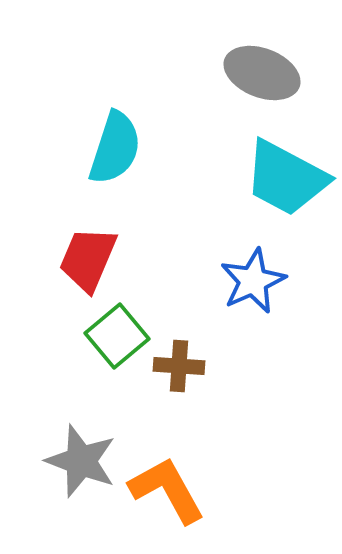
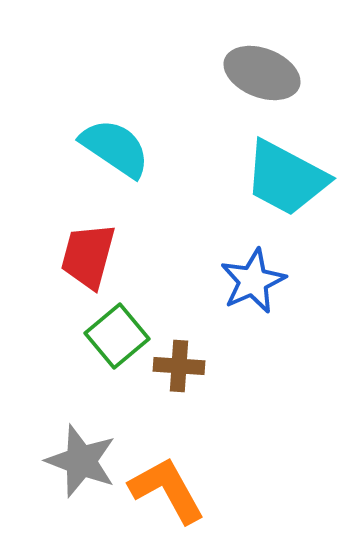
cyan semicircle: rotated 74 degrees counterclockwise
red trapezoid: moved 3 px up; rotated 8 degrees counterclockwise
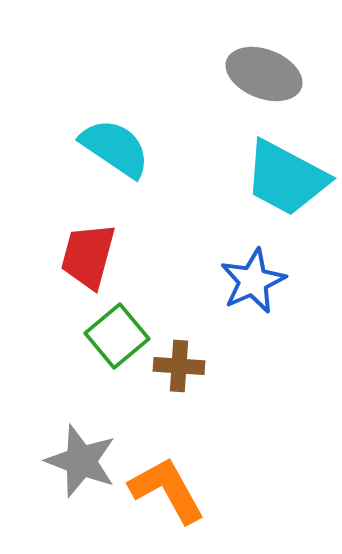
gray ellipse: moved 2 px right, 1 px down
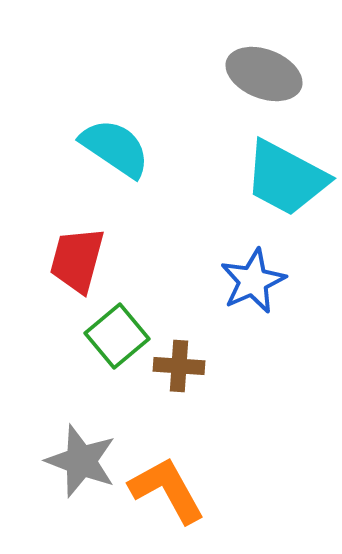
red trapezoid: moved 11 px left, 4 px down
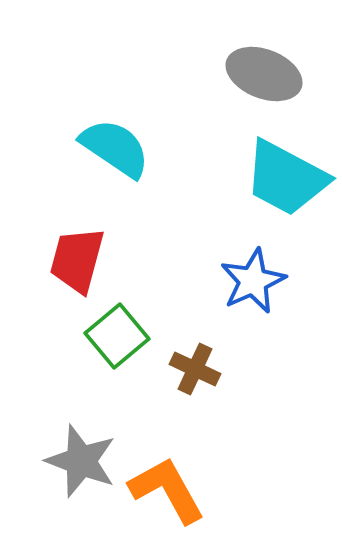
brown cross: moved 16 px right, 3 px down; rotated 21 degrees clockwise
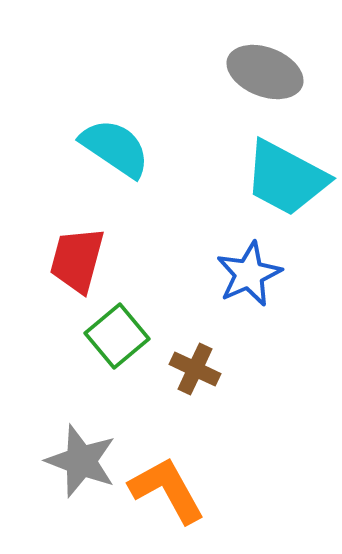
gray ellipse: moved 1 px right, 2 px up
blue star: moved 4 px left, 7 px up
